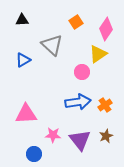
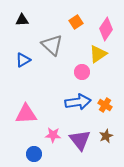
orange cross: rotated 24 degrees counterclockwise
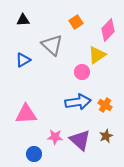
black triangle: moved 1 px right
pink diamond: moved 2 px right, 1 px down; rotated 10 degrees clockwise
yellow triangle: moved 1 px left, 1 px down
pink star: moved 2 px right, 2 px down
purple triangle: rotated 10 degrees counterclockwise
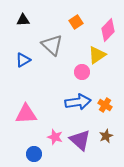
pink star: rotated 14 degrees clockwise
